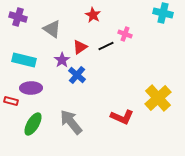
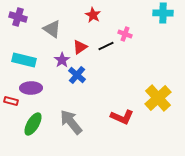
cyan cross: rotated 12 degrees counterclockwise
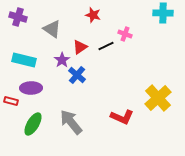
red star: rotated 14 degrees counterclockwise
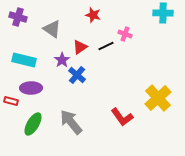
red L-shape: rotated 30 degrees clockwise
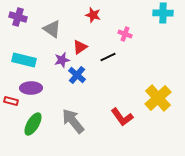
black line: moved 2 px right, 11 px down
purple star: rotated 21 degrees clockwise
gray arrow: moved 2 px right, 1 px up
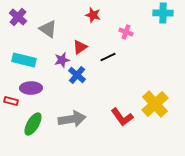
purple cross: rotated 24 degrees clockwise
gray triangle: moved 4 px left
pink cross: moved 1 px right, 2 px up
yellow cross: moved 3 px left, 6 px down
gray arrow: moved 1 px left, 2 px up; rotated 120 degrees clockwise
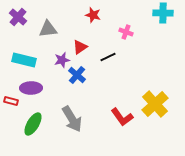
gray triangle: rotated 42 degrees counterclockwise
gray arrow: rotated 68 degrees clockwise
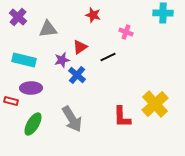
red L-shape: rotated 35 degrees clockwise
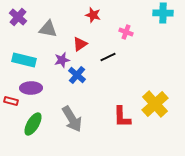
gray triangle: rotated 18 degrees clockwise
red triangle: moved 3 px up
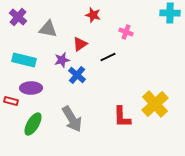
cyan cross: moved 7 px right
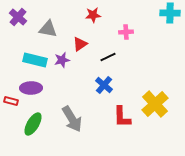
red star: rotated 21 degrees counterclockwise
pink cross: rotated 24 degrees counterclockwise
cyan rectangle: moved 11 px right
blue cross: moved 27 px right, 10 px down
